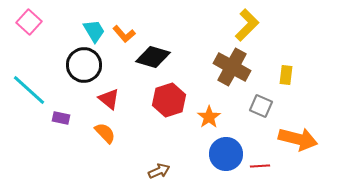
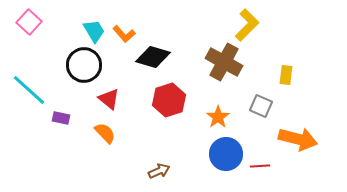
brown cross: moved 8 px left, 5 px up
orange star: moved 9 px right
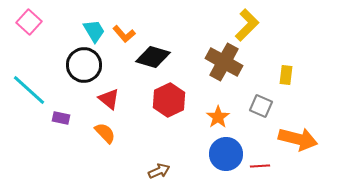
red hexagon: rotated 8 degrees counterclockwise
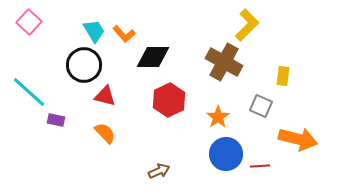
black diamond: rotated 16 degrees counterclockwise
yellow rectangle: moved 3 px left, 1 px down
cyan line: moved 2 px down
red triangle: moved 4 px left, 3 px up; rotated 25 degrees counterclockwise
purple rectangle: moved 5 px left, 2 px down
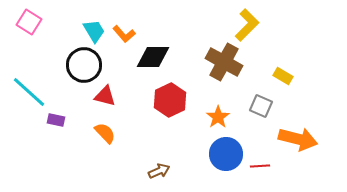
pink square: rotated 10 degrees counterclockwise
yellow rectangle: rotated 66 degrees counterclockwise
red hexagon: moved 1 px right
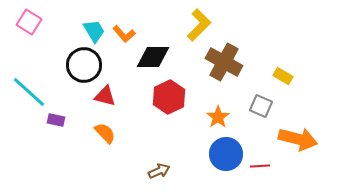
yellow L-shape: moved 48 px left
red hexagon: moved 1 px left, 3 px up
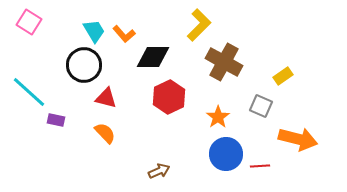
yellow rectangle: rotated 66 degrees counterclockwise
red triangle: moved 1 px right, 2 px down
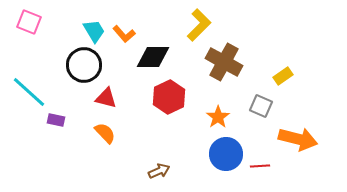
pink square: rotated 10 degrees counterclockwise
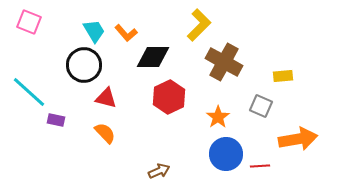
orange L-shape: moved 2 px right, 1 px up
yellow rectangle: rotated 30 degrees clockwise
orange arrow: rotated 24 degrees counterclockwise
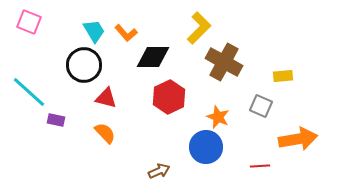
yellow L-shape: moved 3 px down
orange star: rotated 15 degrees counterclockwise
blue circle: moved 20 px left, 7 px up
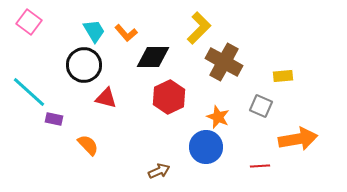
pink square: rotated 15 degrees clockwise
purple rectangle: moved 2 px left, 1 px up
orange semicircle: moved 17 px left, 12 px down
